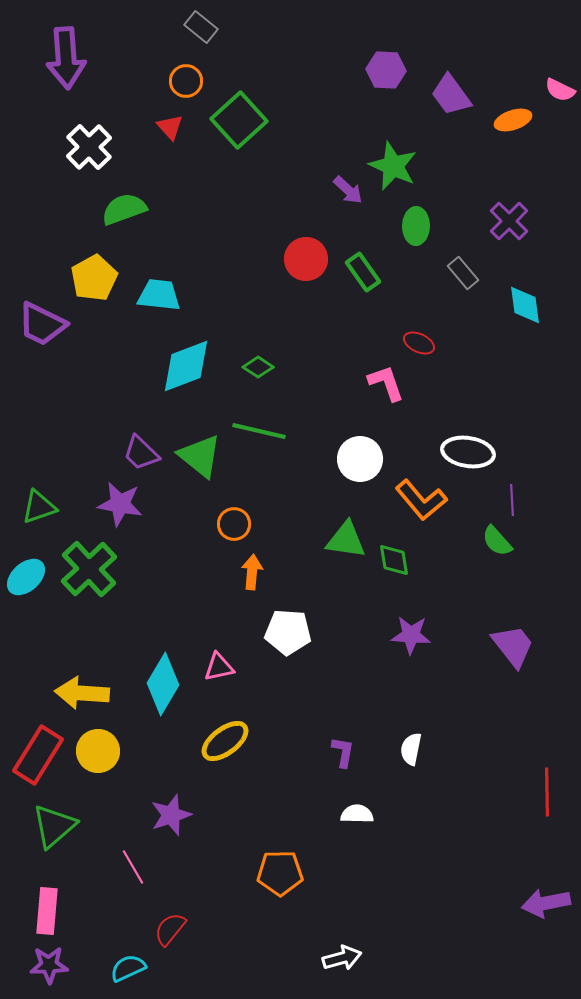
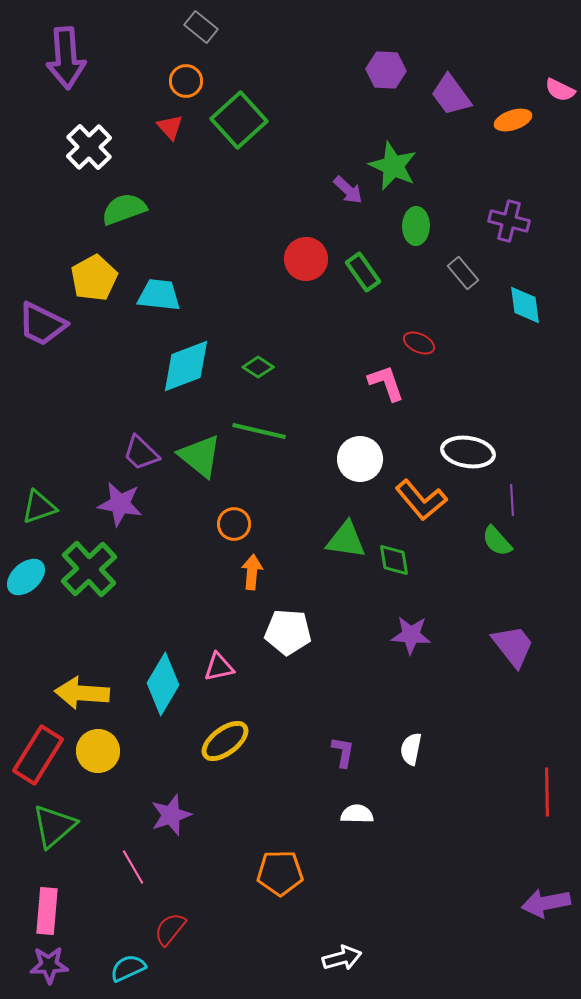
purple cross at (509, 221): rotated 30 degrees counterclockwise
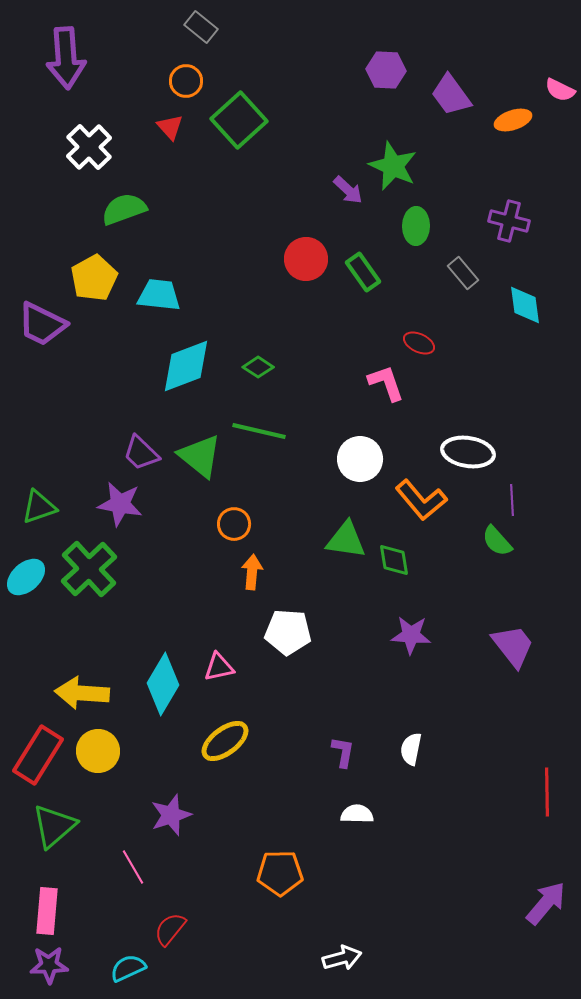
purple arrow at (546, 903): rotated 141 degrees clockwise
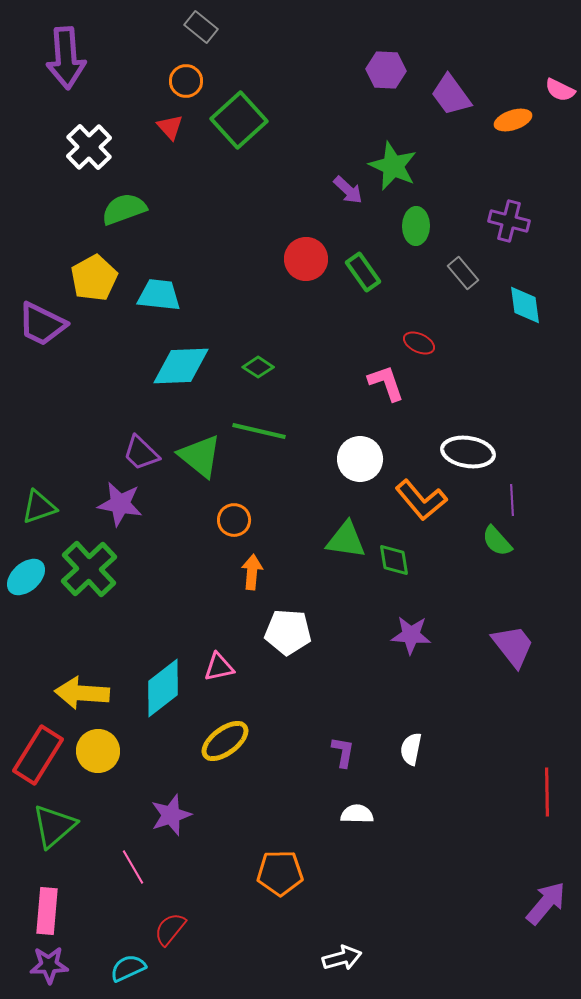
cyan diamond at (186, 366): moved 5 px left; rotated 18 degrees clockwise
orange circle at (234, 524): moved 4 px up
cyan diamond at (163, 684): moved 4 px down; rotated 22 degrees clockwise
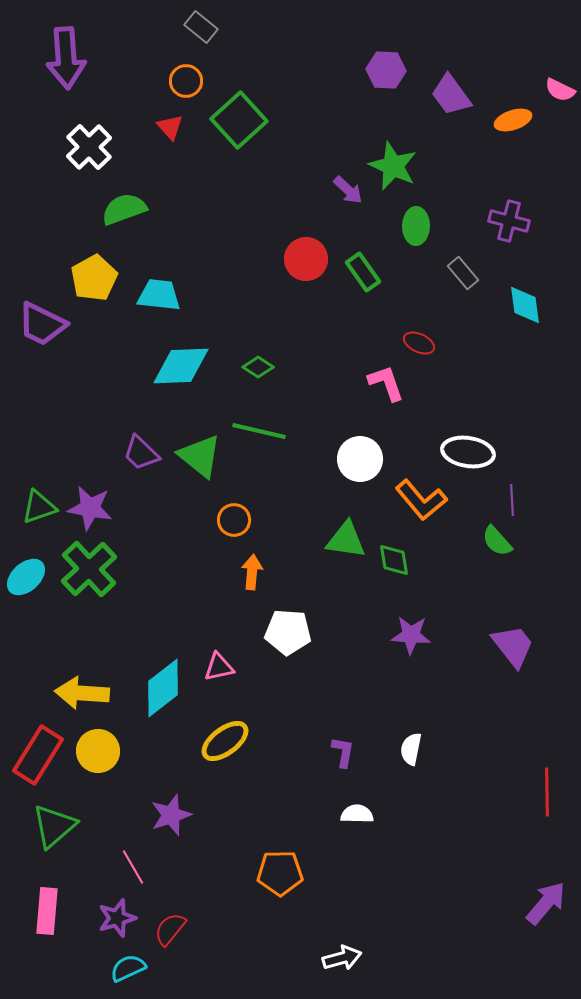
purple star at (120, 504): moved 30 px left, 4 px down
purple star at (49, 965): moved 68 px right, 47 px up; rotated 15 degrees counterclockwise
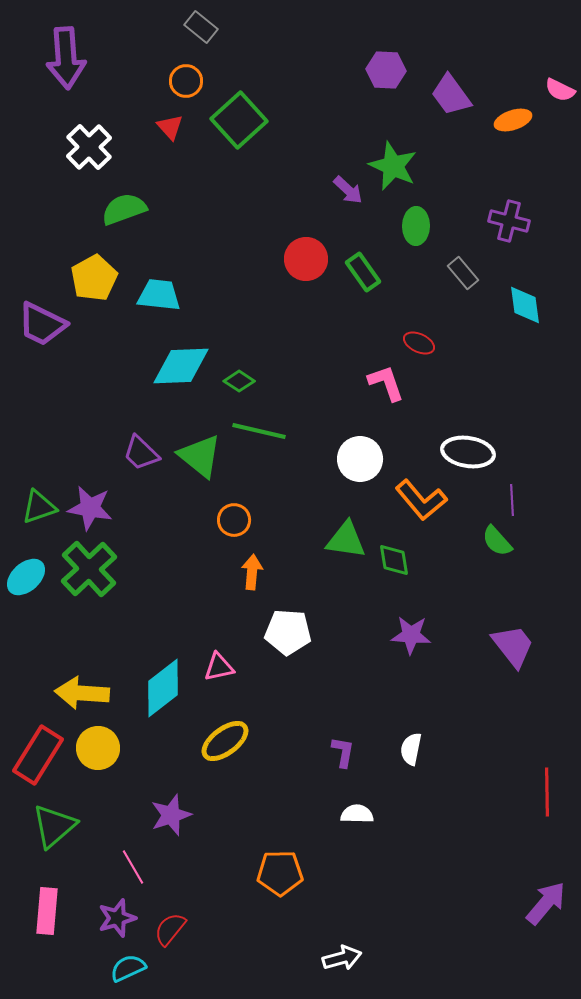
green diamond at (258, 367): moved 19 px left, 14 px down
yellow circle at (98, 751): moved 3 px up
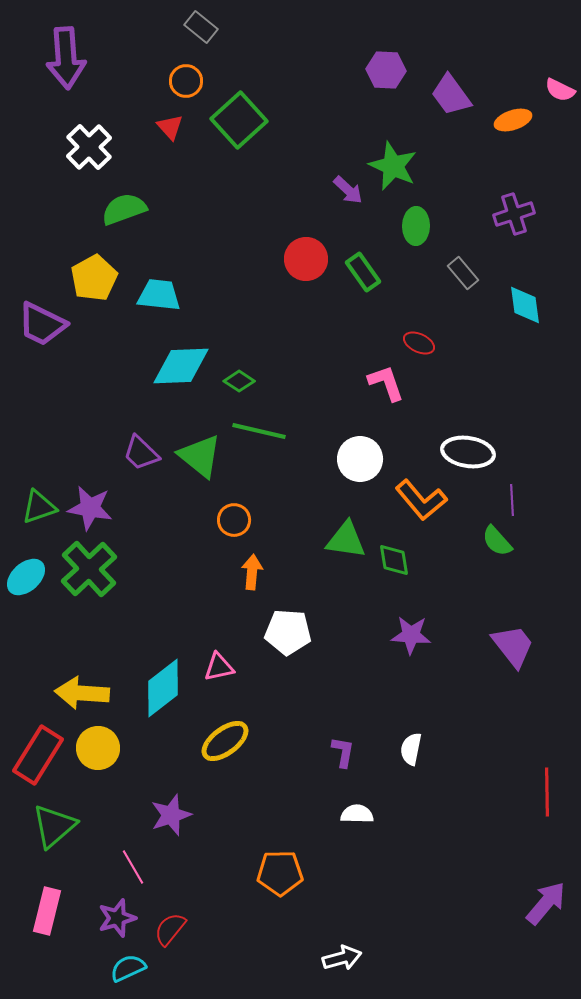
purple cross at (509, 221): moved 5 px right, 7 px up; rotated 33 degrees counterclockwise
pink rectangle at (47, 911): rotated 9 degrees clockwise
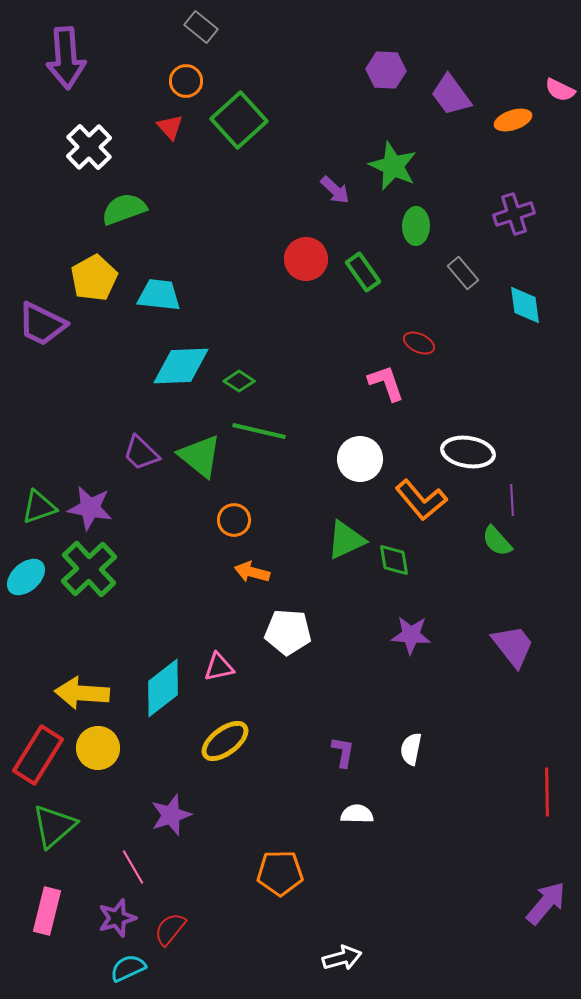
purple arrow at (348, 190): moved 13 px left
green triangle at (346, 540): rotated 33 degrees counterclockwise
orange arrow at (252, 572): rotated 80 degrees counterclockwise
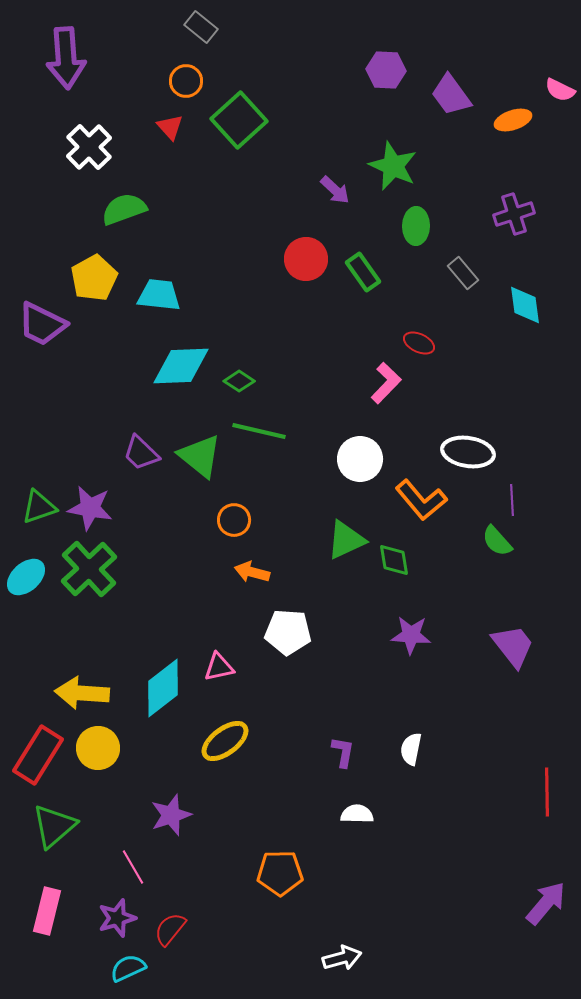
pink L-shape at (386, 383): rotated 63 degrees clockwise
